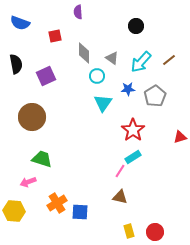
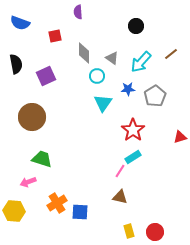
brown line: moved 2 px right, 6 px up
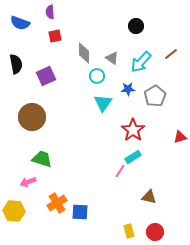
purple semicircle: moved 28 px left
brown triangle: moved 29 px right
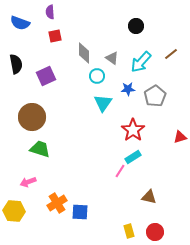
green trapezoid: moved 2 px left, 10 px up
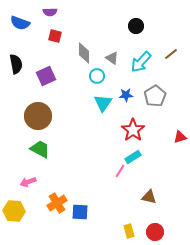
purple semicircle: rotated 88 degrees counterclockwise
red square: rotated 24 degrees clockwise
blue star: moved 2 px left, 6 px down
brown circle: moved 6 px right, 1 px up
green trapezoid: rotated 10 degrees clockwise
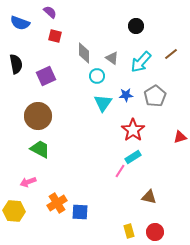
purple semicircle: rotated 136 degrees counterclockwise
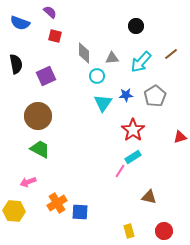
gray triangle: rotated 40 degrees counterclockwise
red circle: moved 9 px right, 1 px up
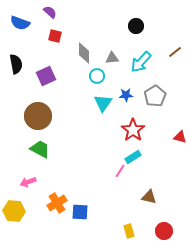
brown line: moved 4 px right, 2 px up
red triangle: rotated 32 degrees clockwise
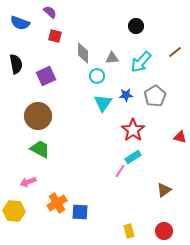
gray diamond: moved 1 px left
brown triangle: moved 15 px right, 7 px up; rotated 49 degrees counterclockwise
